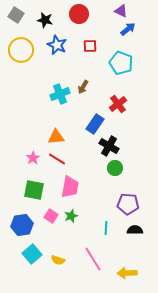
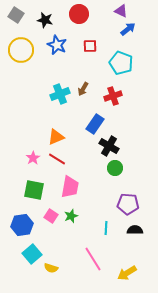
brown arrow: moved 2 px down
red cross: moved 5 px left, 8 px up; rotated 18 degrees clockwise
orange triangle: rotated 18 degrees counterclockwise
yellow semicircle: moved 7 px left, 8 px down
yellow arrow: rotated 30 degrees counterclockwise
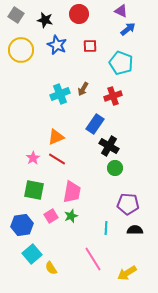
pink trapezoid: moved 2 px right, 5 px down
pink square: rotated 24 degrees clockwise
yellow semicircle: rotated 40 degrees clockwise
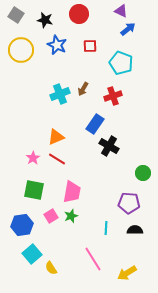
green circle: moved 28 px right, 5 px down
purple pentagon: moved 1 px right, 1 px up
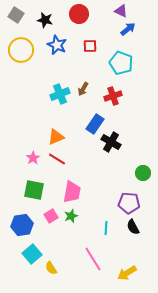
black cross: moved 2 px right, 4 px up
black semicircle: moved 2 px left, 3 px up; rotated 119 degrees counterclockwise
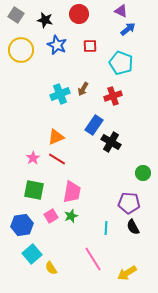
blue rectangle: moved 1 px left, 1 px down
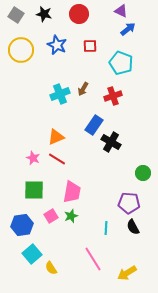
black star: moved 1 px left, 6 px up
pink star: rotated 16 degrees counterclockwise
green square: rotated 10 degrees counterclockwise
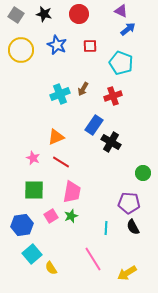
red line: moved 4 px right, 3 px down
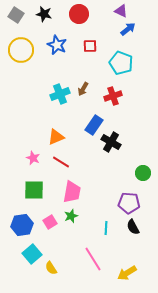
pink square: moved 1 px left, 6 px down
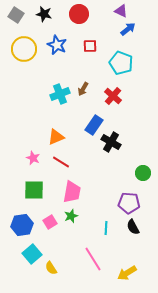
yellow circle: moved 3 px right, 1 px up
red cross: rotated 30 degrees counterclockwise
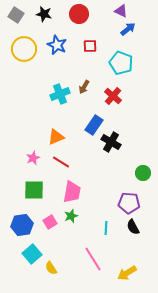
brown arrow: moved 1 px right, 2 px up
pink star: rotated 24 degrees clockwise
